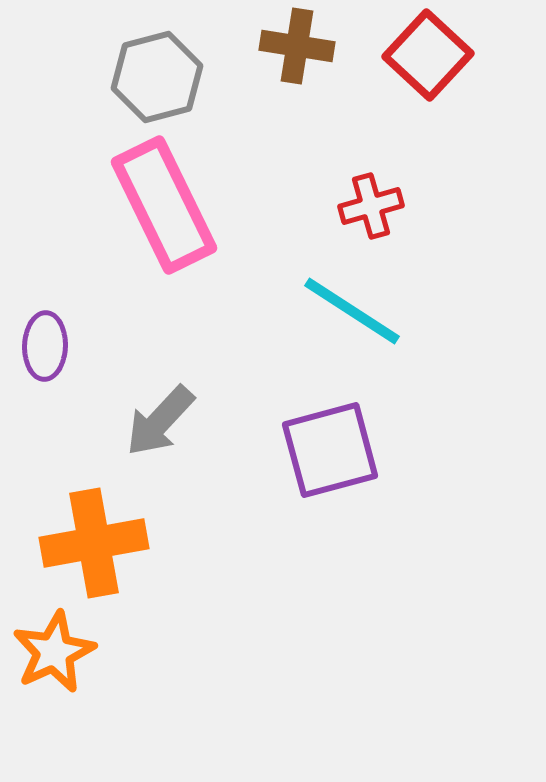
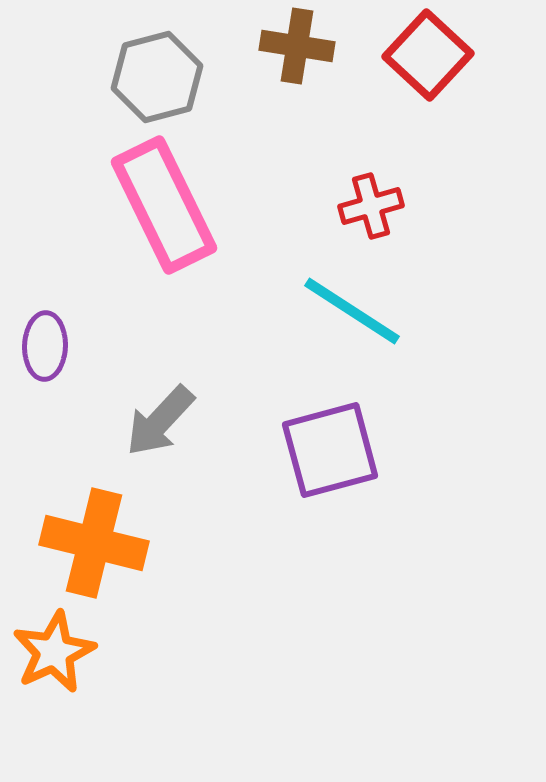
orange cross: rotated 24 degrees clockwise
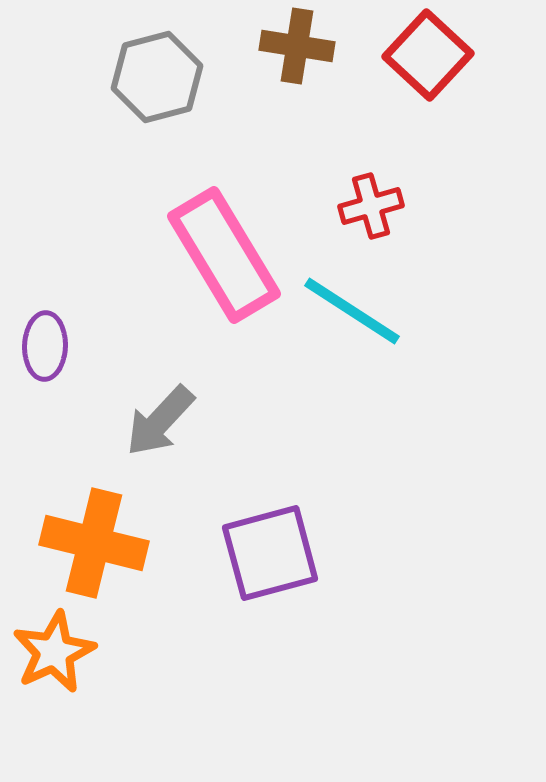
pink rectangle: moved 60 px right, 50 px down; rotated 5 degrees counterclockwise
purple square: moved 60 px left, 103 px down
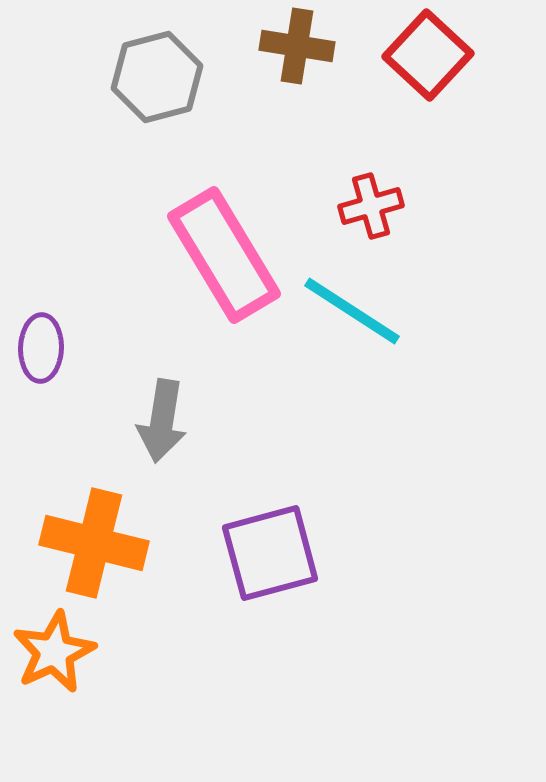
purple ellipse: moved 4 px left, 2 px down
gray arrow: moved 2 px right; rotated 34 degrees counterclockwise
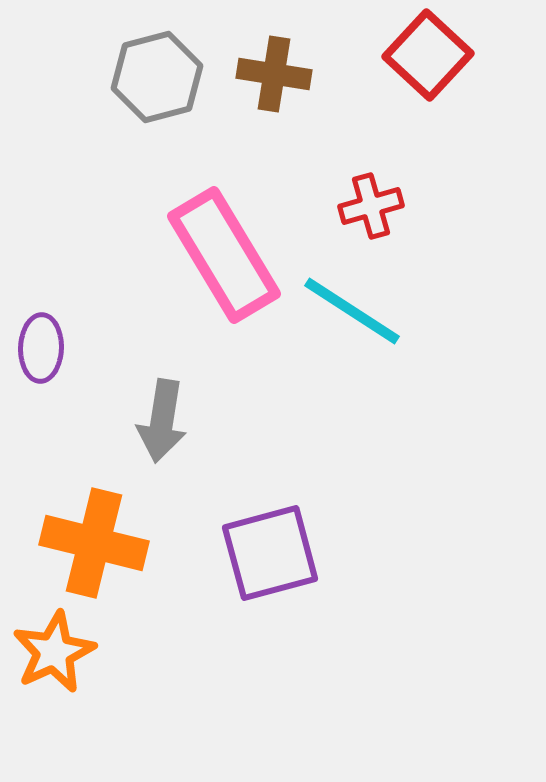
brown cross: moved 23 px left, 28 px down
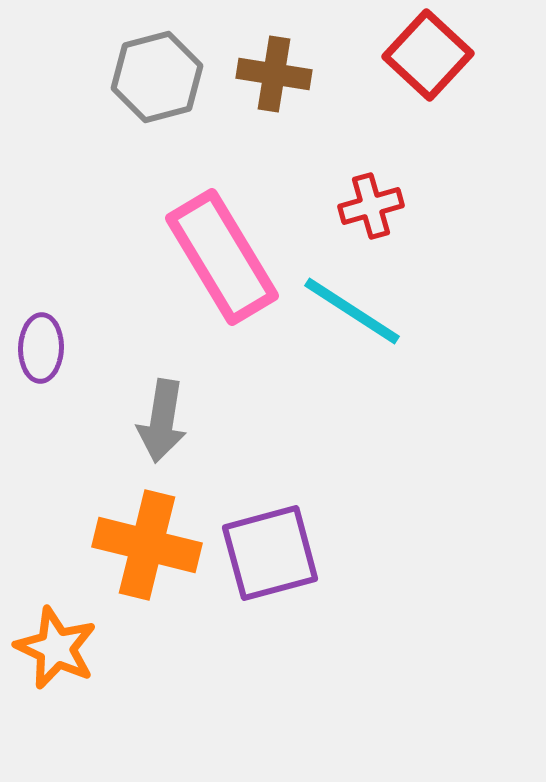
pink rectangle: moved 2 px left, 2 px down
orange cross: moved 53 px right, 2 px down
orange star: moved 2 px right, 4 px up; rotated 22 degrees counterclockwise
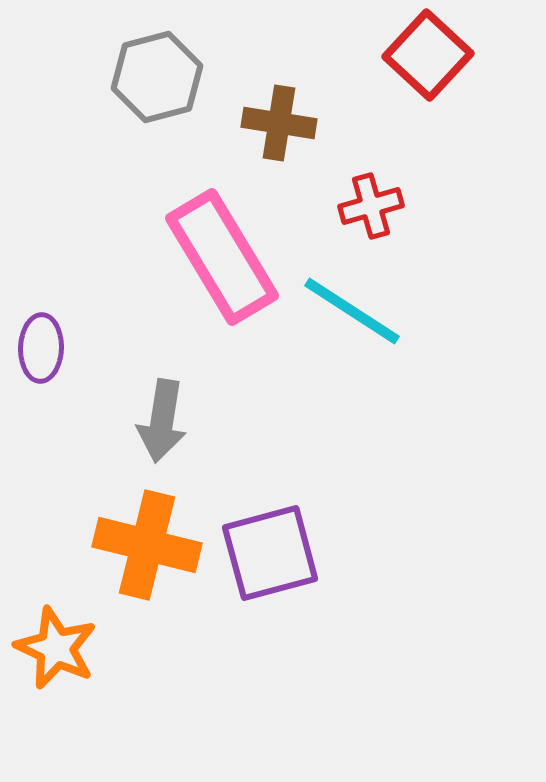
brown cross: moved 5 px right, 49 px down
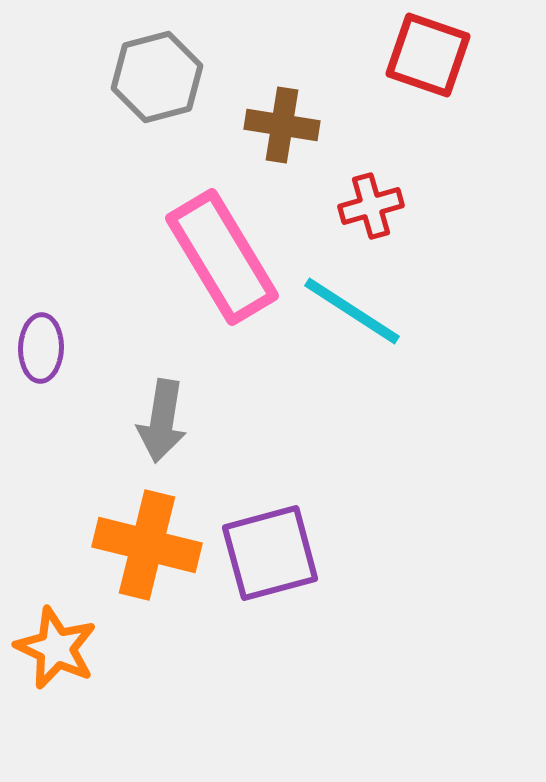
red square: rotated 24 degrees counterclockwise
brown cross: moved 3 px right, 2 px down
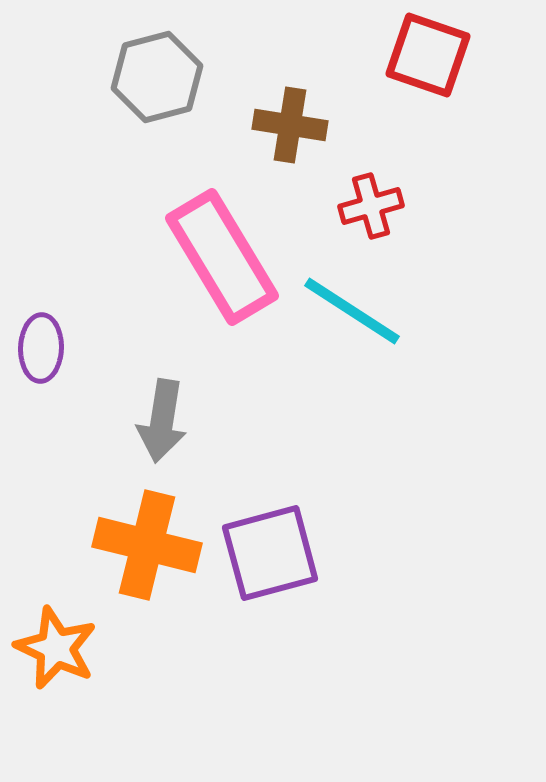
brown cross: moved 8 px right
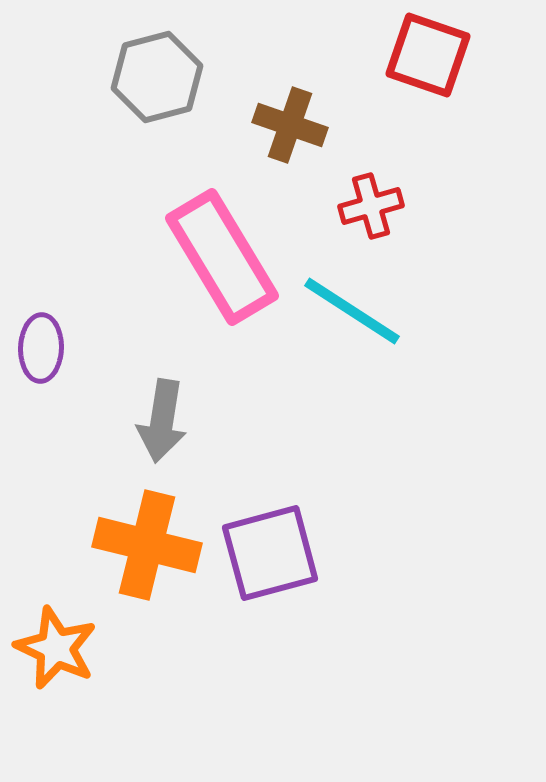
brown cross: rotated 10 degrees clockwise
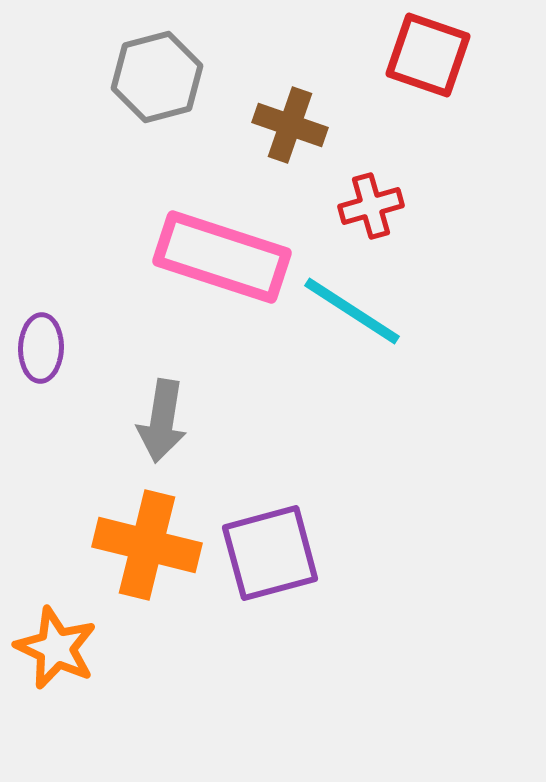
pink rectangle: rotated 41 degrees counterclockwise
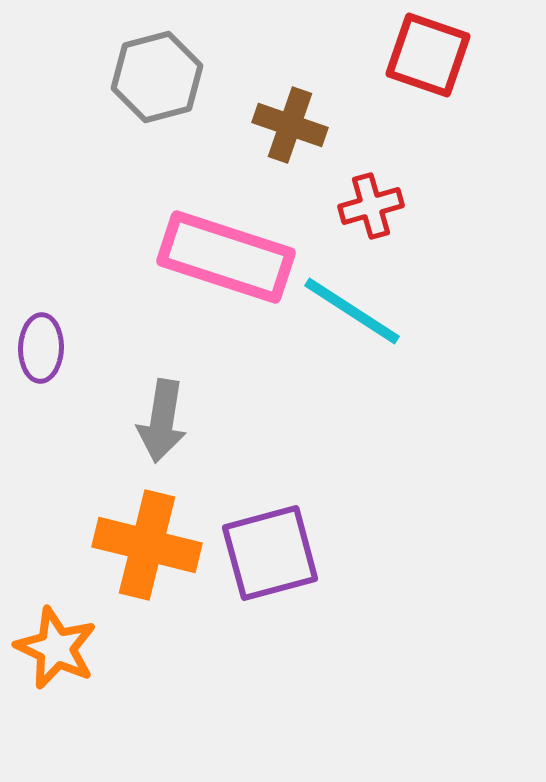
pink rectangle: moved 4 px right
